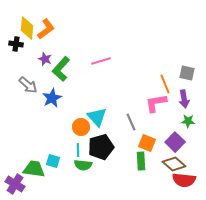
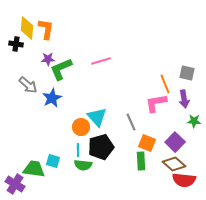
orange L-shape: rotated 45 degrees counterclockwise
purple star: moved 3 px right; rotated 24 degrees counterclockwise
green L-shape: rotated 25 degrees clockwise
green star: moved 6 px right
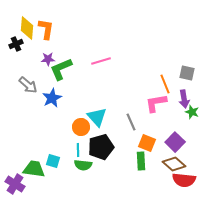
black cross: rotated 32 degrees counterclockwise
green star: moved 2 px left, 9 px up; rotated 16 degrees clockwise
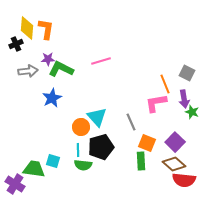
green L-shape: rotated 50 degrees clockwise
gray square: rotated 14 degrees clockwise
gray arrow: moved 14 px up; rotated 48 degrees counterclockwise
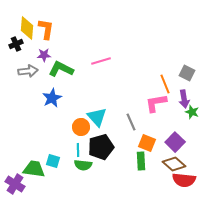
purple star: moved 4 px left, 4 px up
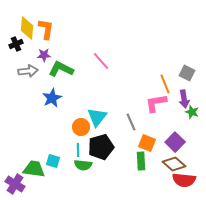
pink line: rotated 66 degrees clockwise
cyan triangle: rotated 20 degrees clockwise
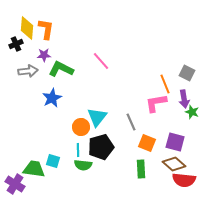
purple square: rotated 30 degrees counterclockwise
green rectangle: moved 8 px down
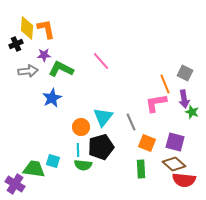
orange L-shape: rotated 20 degrees counterclockwise
gray square: moved 2 px left
cyan triangle: moved 6 px right
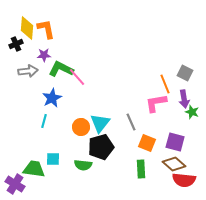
pink line: moved 24 px left, 16 px down
cyan triangle: moved 3 px left, 6 px down
cyan line: moved 34 px left, 29 px up; rotated 16 degrees clockwise
cyan square: moved 2 px up; rotated 16 degrees counterclockwise
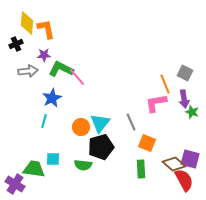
yellow diamond: moved 5 px up
purple square: moved 15 px right, 17 px down
red semicircle: rotated 125 degrees counterclockwise
